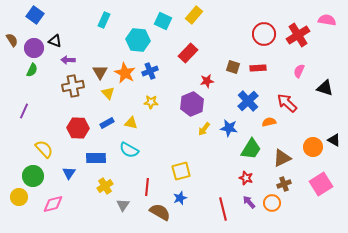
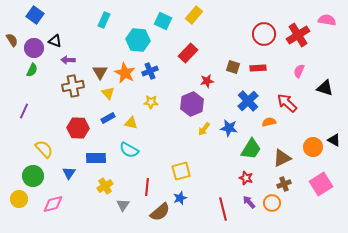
blue rectangle at (107, 123): moved 1 px right, 5 px up
yellow circle at (19, 197): moved 2 px down
brown semicircle at (160, 212): rotated 110 degrees clockwise
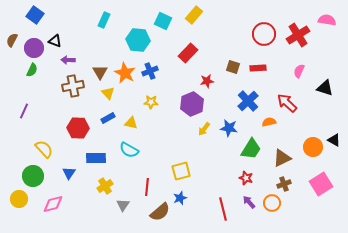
brown semicircle at (12, 40): rotated 120 degrees counterclockwise
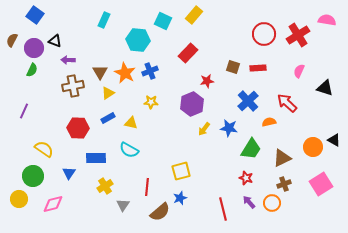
yellow triangle at (108, 93): rotated 40 degrees clockwise
yellow semicircle at (44, 149): rotated 12 degrees counterclockwise
